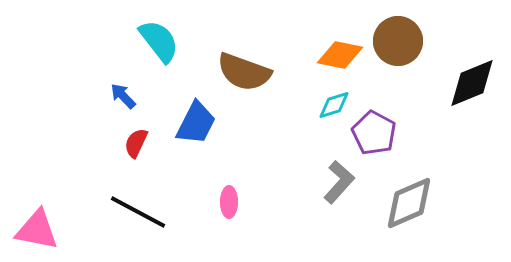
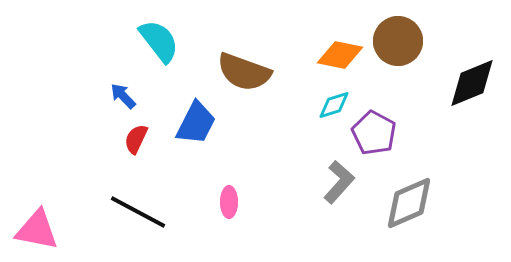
red semicircle: moved 4 px up
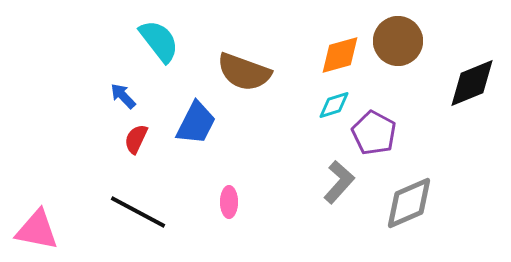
orange diamond: rotated 27 degrees counterclockwise
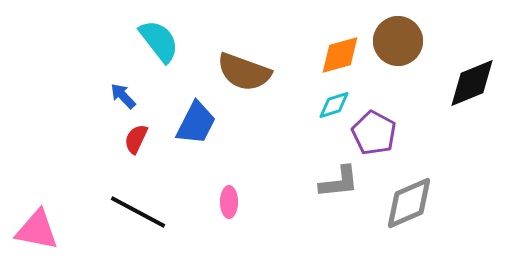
gray L-shape: rotated 42 degrees clockwise
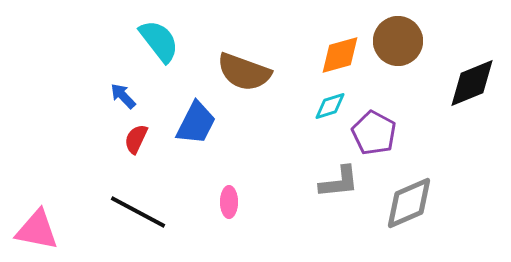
cyan diamond: moved 4 px left, 1 px down
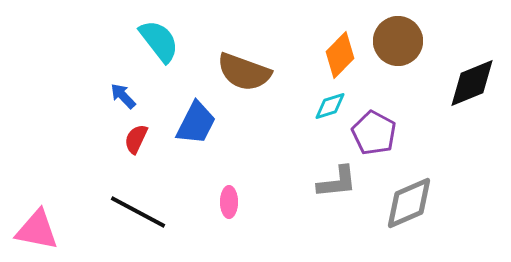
orange diamond: rotated 30 degrees counterclockwise
gray L-shape: moved 2 px left
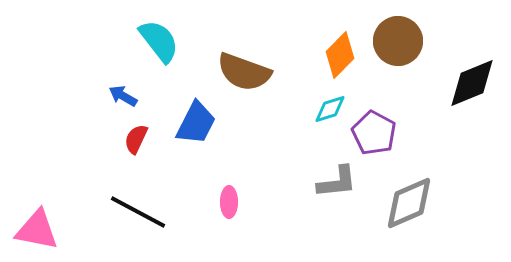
blue arrow: rotated 16 degrees counterclockwise
cyan diamond: moved 3 px down
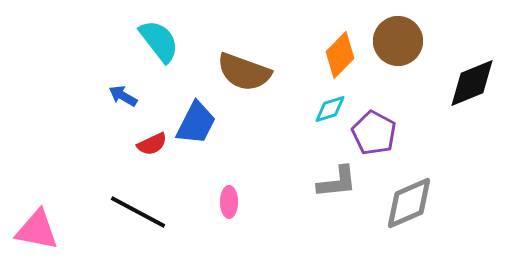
red semicircle: moved 16 px right, 5 px down; rotated 140 degrees counterclockwise
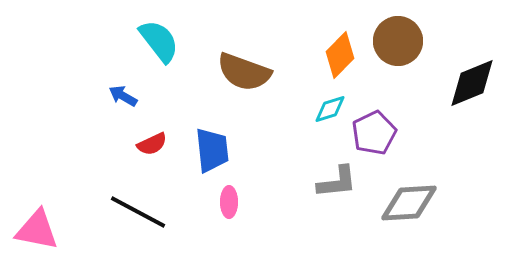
blue trapezoid: moved 16 px right, 27 px down; rotated 33 degrees counterclockwise
purple pentagon: rotated 18 degrees clockwise
gray diamond: rotated 20 degrees clockwise
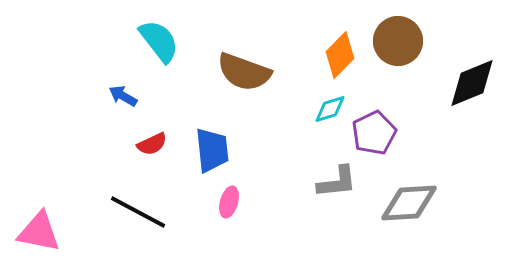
pink ellipse: rotated 16 degrees clockwise
pink triangle: moved 2 px right, 2 px down
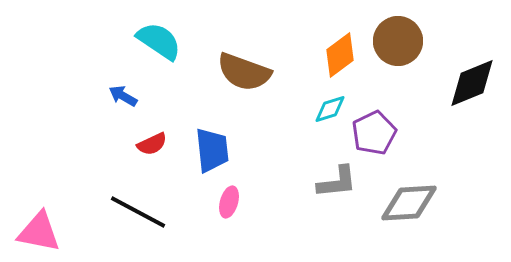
cyan semicircle: rotated 18 degrees counterclockwise
orange diamond: rotated 9 degrees clockwise
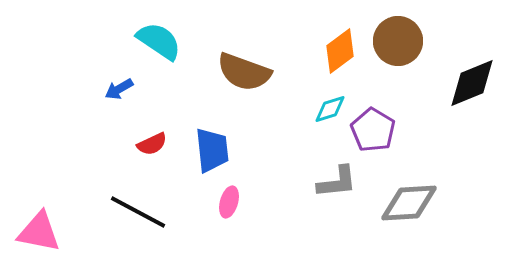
orange diamond: moved 4 px up
blue arrow: moved 4 px left, 7 px up; rotated 60 degrees counterclockwise
purple pentagon: moved 1 px left, 3 px up; rotated 15 degrees counterclockwise
